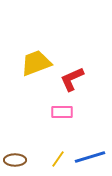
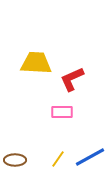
yellow trapezoid: rotated 24 degrees clockwise
blue line: rotated 12 degrees counterclockwise
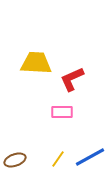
brown ellipse: rotated 20 degrees counterclockwise
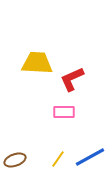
yellow trapezoid: moved 1 px right
pink rectangle: moved 2 px right
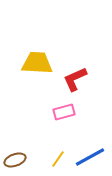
red L-shape: moved 3 px right
pink rectangle: rotated 15 degrees counterclockwise
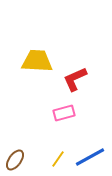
yellow trapezoid: moved 2 px up
pink rectangle: moved 1 px down
brown ellipse: rotated 35 degrees counterclockwise
